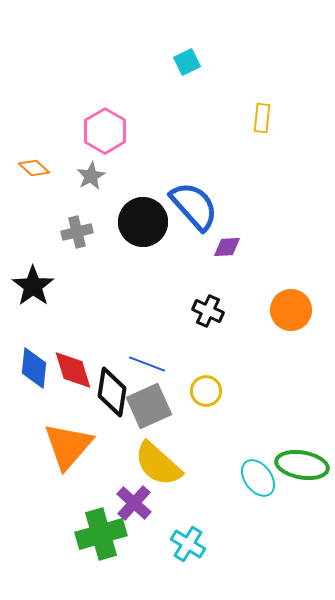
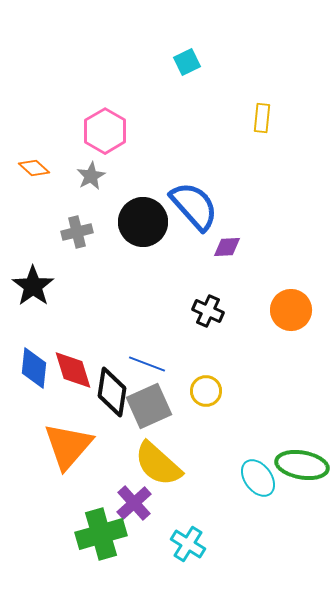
purple cross: rotated 6 degrees clockwise
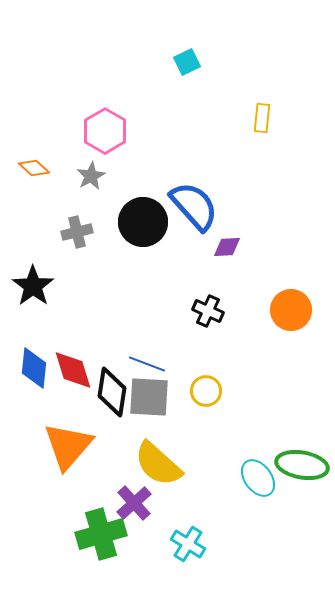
gray square: moved 9 px up; rotated 27 degrees clockwise
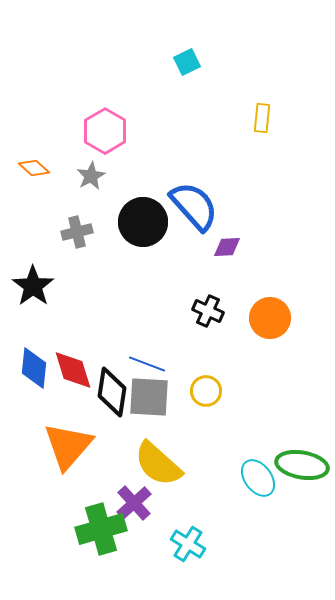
orange circle: moved 21 px left, 8 px down
green cross: moved 5 px up
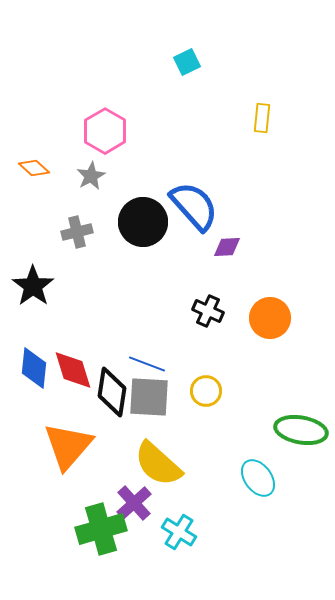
green ellipse: moved 1 px left, 35 px up
cyan cross: moved 9 px left, 12 px up
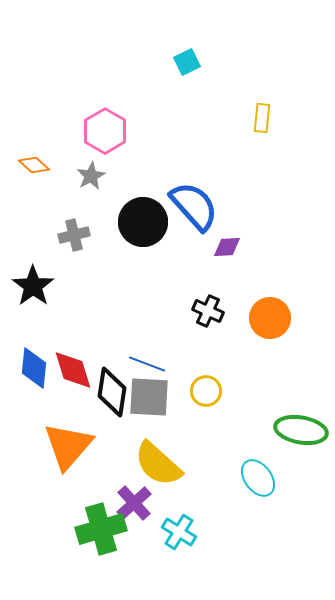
orange diamond: moved 3 px up
gray cross: moved 3 px left, 3 px down
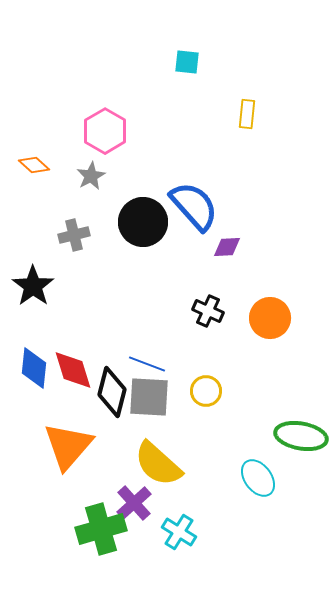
cyan square: rotated 32 degrees clockwise
yellow rectangle: moved 15 px left, 4 px up
black diamond: rotated 6 degrees clockwise
green ellipse: moved 6 px down
